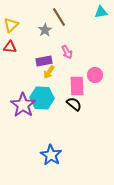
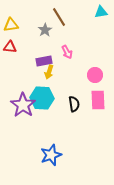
yellow triangle: rotated 35 degrees clockwise
yellow arrow: rotated 16 degrees counterclockwise
pink rectangle: moved 21 px right, 14 px down
black semicircle: rotated 42 degrees clockwise
blue star: rotated 20 degrees clockwise
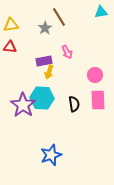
gray star: moved 2 px up
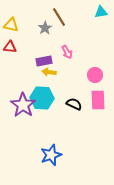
yellow triangle: rotated 21 degrees clockwise
yellow arrow: rotated 80 degrees clockwise
black semicircle: rotated 56 degrees counterclockwise
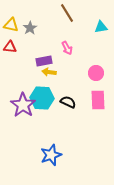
cyan triangle: moved 15 px down
brown line: moved 8 px right, 4 px up
gray star: moved 15 px left
pink arrow: moved 4 px up
pink circle: moved 1 px right, 2 px up
black semicircle: moved 6 px left, 2 px up
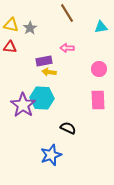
pink arrow: rotated 120 degrees clockwise
pink circle: moved 3 px right, 4 px up
black semicircle: moved 26 px down
